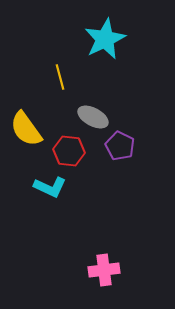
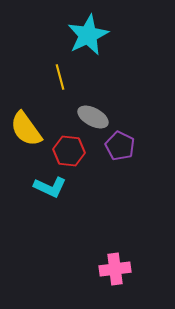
cyan star: moved 17 px left, 4 px up
pink cross: moved 11 px right, 1 px up
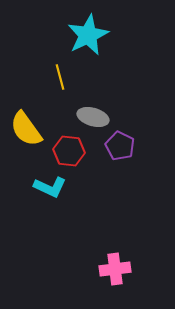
gray ellipse: rotated 12 degrees counterclockwise
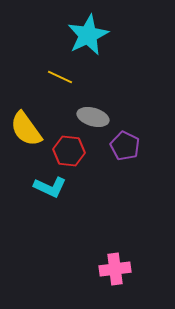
yellow line: rotated 50 degrees counterclockwise
purple pentagon: moved 5 px right
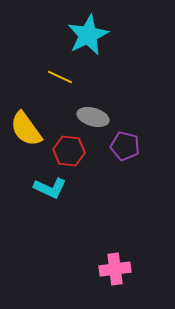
purple pentagon: rotated 12 degrees counterclockwise
cyan L-shape: moved 1 px down
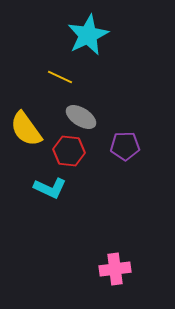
gray ellipse: moved 12 px left; rotated 16 degrees clockwise
purple pentagon: rotated 16 degrees counterclockwise
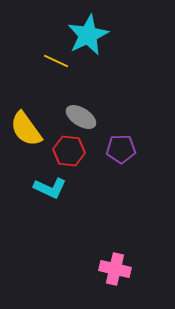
yellow line: moved 4 px left, 16 px up
purple pentagon: moved 4 px left, 3 px down
pink cross: rotated 20 degrees clockwise
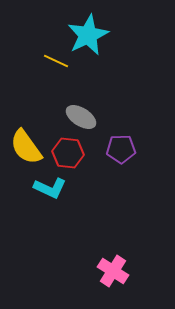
yellow semicircle: moved 18 px down
red hexagon: moved 1 px left, 2 px down
pink cross: moved 2 px left, 2 px down; rotated 20 degrees clockwise
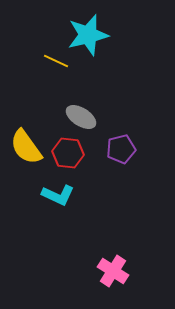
cyan star: rotated 12 degrees clockwise
purple pentagon: rotated 12 degrees counterclockwise
cyan L-shape: moved 8 px right, 7 px down
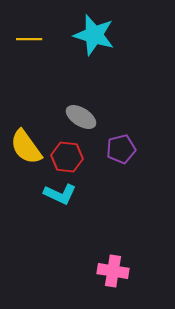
cyan star: moved 6 px right; rotated 30 degrees clockwise
yellow line: moved 27 px left, 22 px up; rotated 25 degrees counterclockwise
red hexagon: moved 1 px left, 4 px down
cyan L-shape: moved 2 px right, 1 px up
pink cross: rotated 24 degrees counterclockwise
